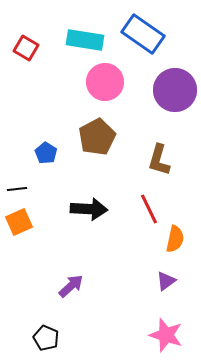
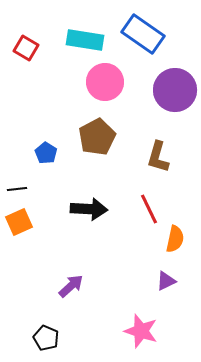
brown L-shape: moved 1 px left, 3 px up
purple triangle: rotated 10 degrees clockwise
pink star: moved 25 px left, 4 px up
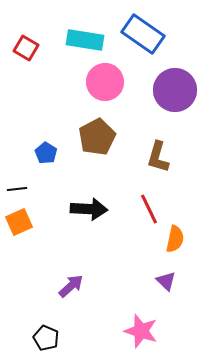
purple triangle: rotated 50 degrees counterclockwise
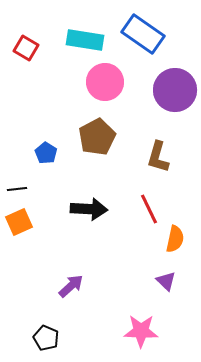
pink star: rotated 16 degrees counterclockwise
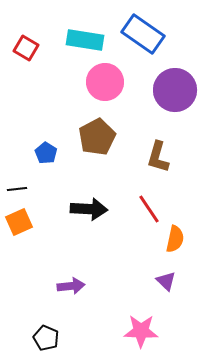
red line: rotated 8 degrees counterclockwise
purple arrow: rotated 36 degrees clockwise
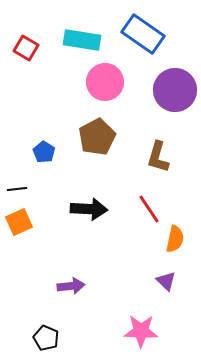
cyan rectangle: moved 3 px left
blue pentagon: moved 2 px left, 1 px up
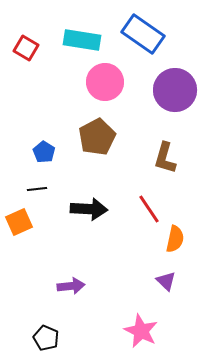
brown L-shape: moved 7 px right, 1 px down
black line: moved 20 px right
pink star: rotated 24 degrees clockwise
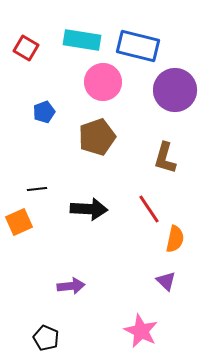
blue rectangle: moved 5 px left, 12 px down; rotated 21 degrees counterclockwise
pink circle: moved 2 px left
brown pentagon: rotated 9 degrees clockwise
blue pentagon: moved 40 px up; rotated 20 degrees clockwise
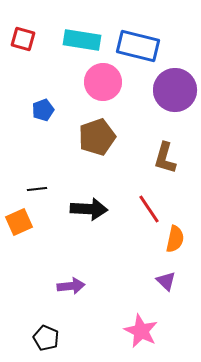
red square: moved 3 px left, 9 px up; rotated 15 degrees counterclockwise
blue pentagon: moved 1 px left, 2 px up
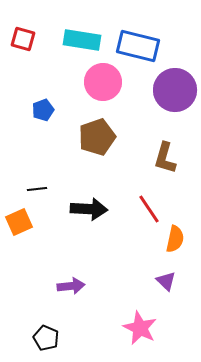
pink star: moved 1 px left, 3 px up
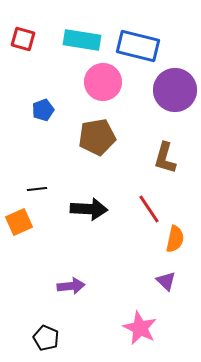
brown pentagon: rotated 9 degrees clockwise
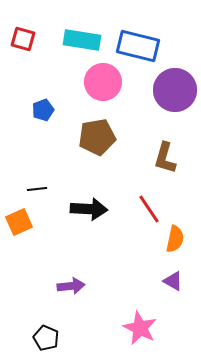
purple triangle: moved 7 px right; rotated 15 degrees counterclockwise
